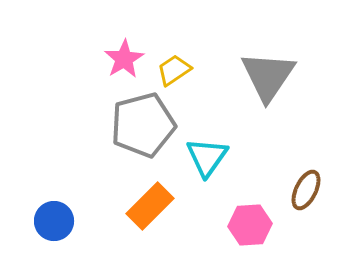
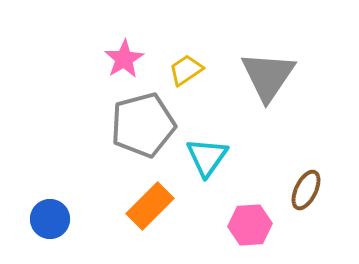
yellow trapezoid: moved 12 px right
blue circle: moved 4 px left, 2 px up
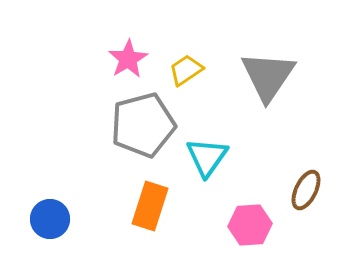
pink star: moved 4 px right
orange rectangle: rotated 27 degrees counterclockwise
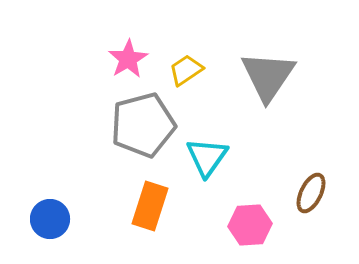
brown ellipse: moved 5 px right, 3 px down
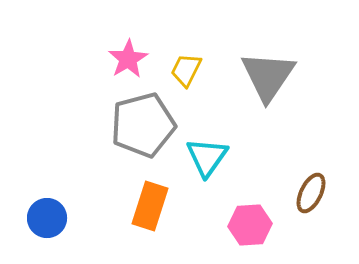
yellow trapezoid: rotated 30 degrees counterclockwise
blue circle: moved 3 px left, 1 px up
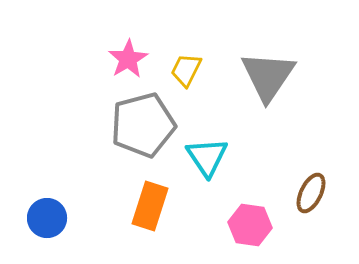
cyan triangle: rotated 9 degrees counterclockwise
pink hexagon: rotated 12 degrees clockwise
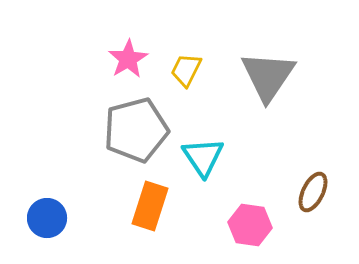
gray pentagon: moved 7 px left, 5 px down
cyan triangle: moved 4 px left
brown ellipse: moved 2 px right, 1 px up
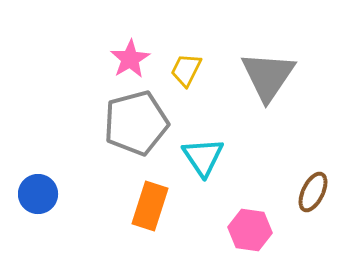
pink star: moved 2 px right
gray pentagon: moved 7 px up
blue circle: moved 9 px left, 24 px up
pink hexagon: moved 5 px down
